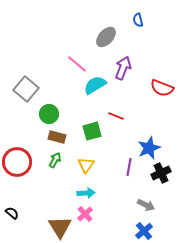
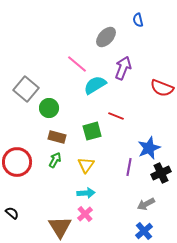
green circle: moved 6 px up
gray arrow: moved 1 px up; rotated 126 degrees clockwise
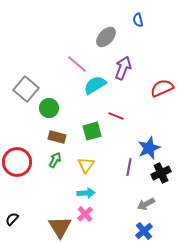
red semicircle: rotated 135 degrees clockwise
black semicircle: moved 6 px down; rotated 88 degrees counterclockwise
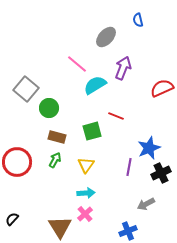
blue cross: moved 16 px left; rotated 18 degrees clockwise
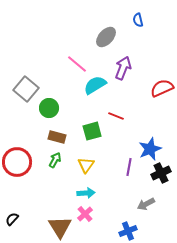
blue star: moved 1 px right, 1 px down
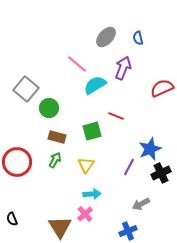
blue semicircle: moved 18 px down
purple line: rotated 18 degrees clockwise
cyan arrow: moved 6 px right, 1 px down
gray arrow: moved 5 px left
black semicircle: rotated 64 degrees counterclockwise
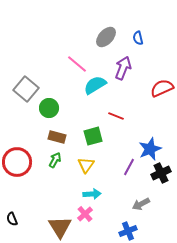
green square: moved 1 px right, 5 px down
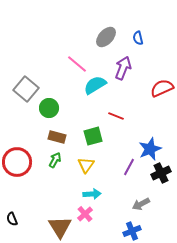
blue cross: moved 4 px right
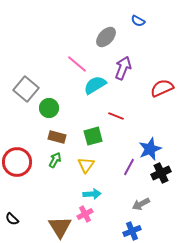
blue semicircle: moved 17 px up; rotated 48 degrees counterclockwise
pink cross: rotated 14 degrees clockwise
black semicircle: rotated 24 degrees counterclockwise
